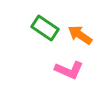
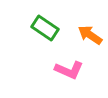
orange arrow: moved 10 px right
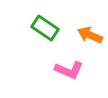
orange arrow: rotated 10 degrees counterclockwise
